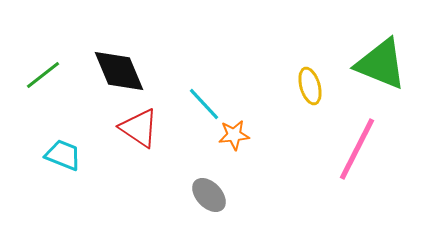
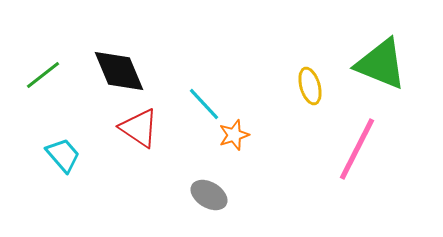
orange star: rotated 12 degrees counterclockwise
cyan trapezoid: rotated 27 degrees clockwise
gray ellipse: rotated 15 degrees counterclockwise
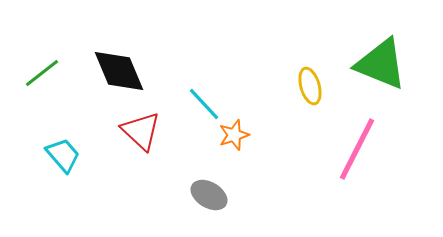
green line: moved 1 px left, 2 px up
red triangle: moved 2 px right, 3 px down; rotated 9 degrees clockwise
